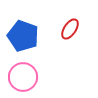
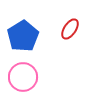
blue pentagon: rotated 20 degrees clockwise
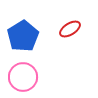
red ellipse: rotated 25 degrees clockwise
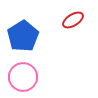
red ellipse: moved 3 px right, 9 px up
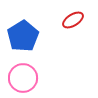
pink circle: moved 1 px down
